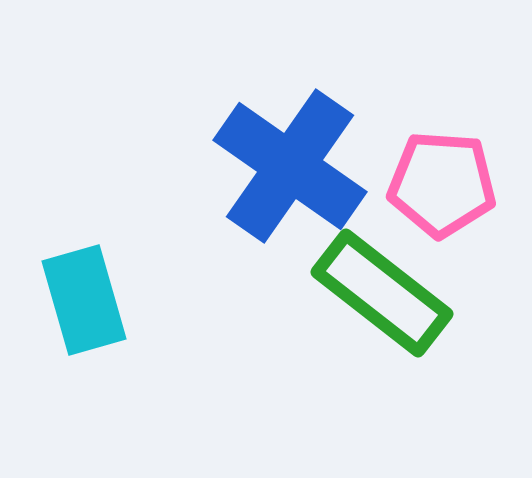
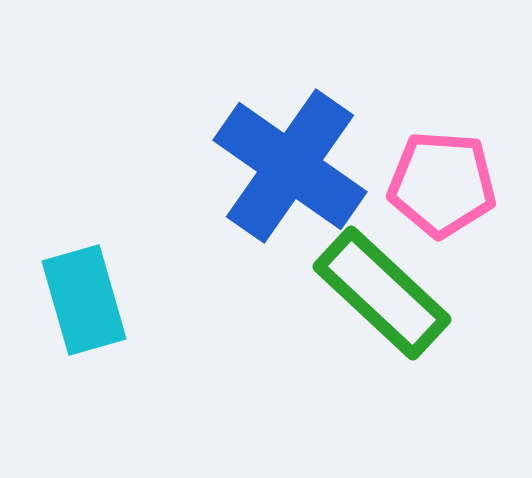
green rectangle: rotated 5 degrees clockwise
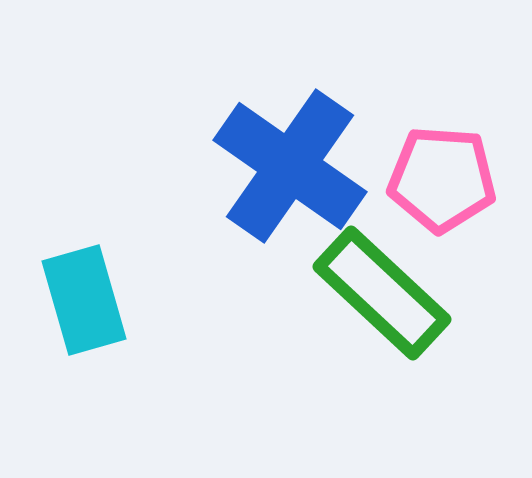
pink pentagon: moved 5 px up
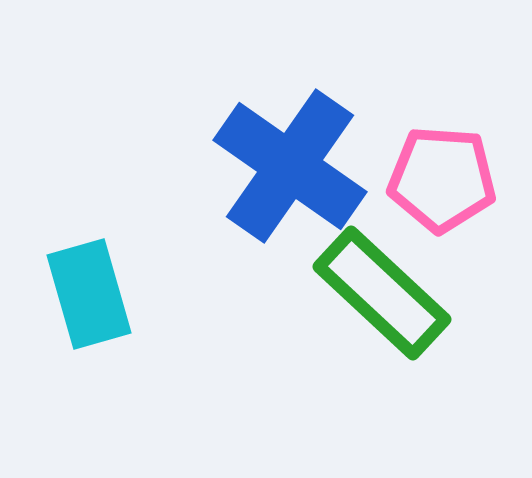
cyan rectangle: moved 5 px right, 6 px up
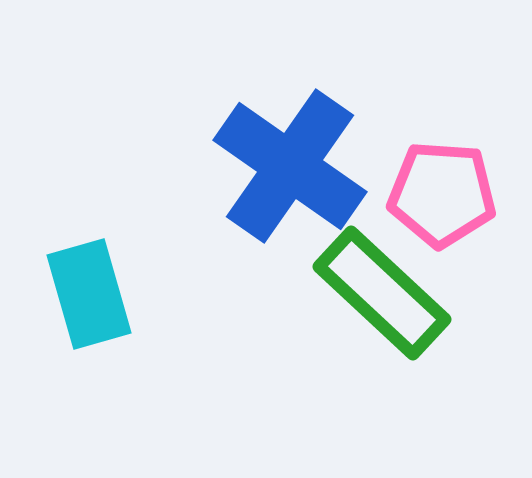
pink pentagon: moved 15 px down
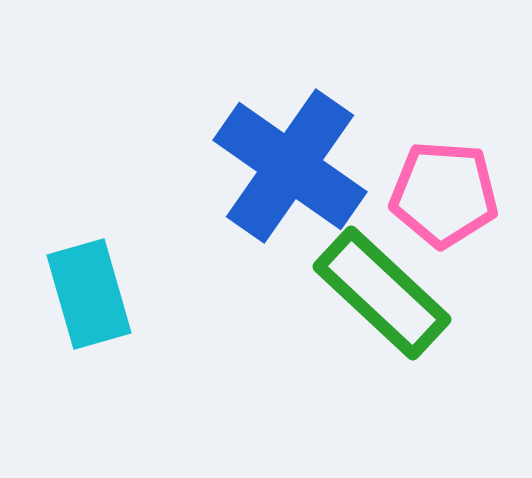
pink pentagon: moved 2 px right
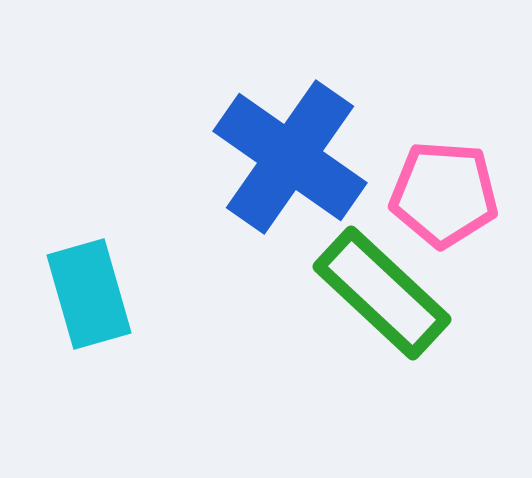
blue cross: moved 9 px up
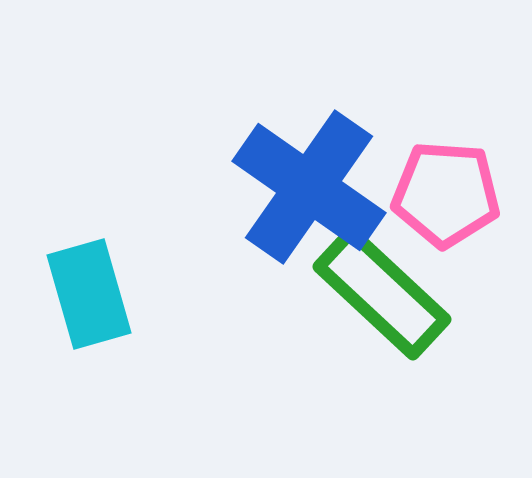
blue cross: moved 19 px right, 30 px down
pink pentagon: moved 2 px right
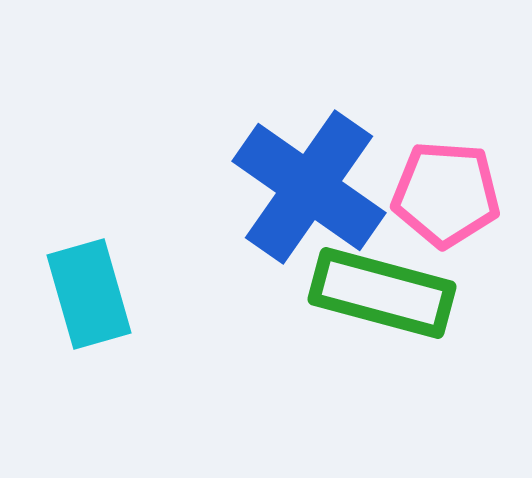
green rectangle: rotated 28 degrees counterclockwise
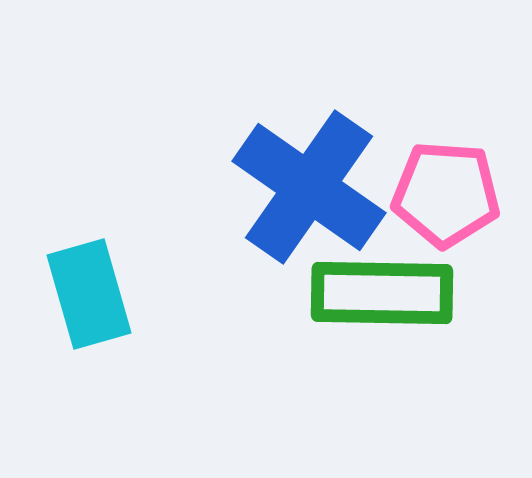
green rectangle: rotated 14 degrees counterclockwise
